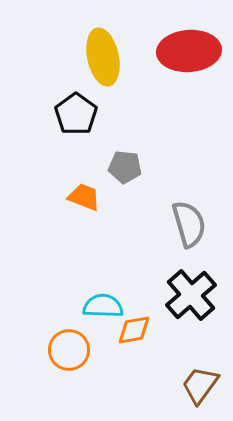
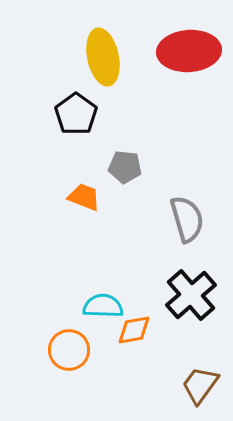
gray semicircle: moved 2 px left, 5 px up
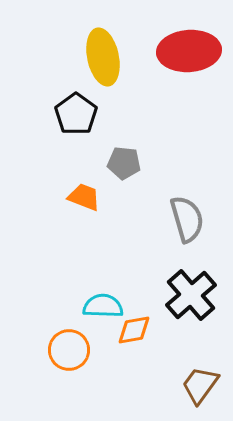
gray pentagon: moved 1 px left, 4 px up
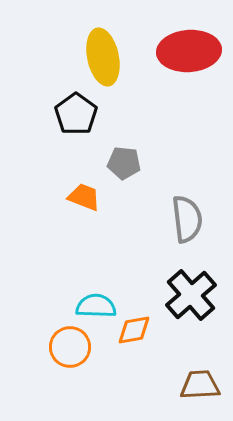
gray semicircle: rotated 9 degrees clockwise
cyan semicircle: moved 7 px left
orange circle: moved 1 px right, 3 px up
brown trapezoid: rotated 51 degrees clockwise
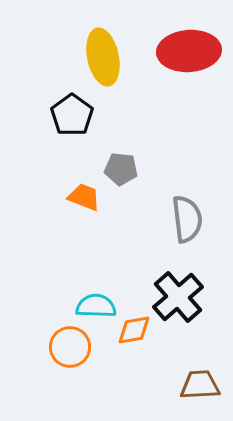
black pentagon: moved 4 px left, 1 px down
gray pentagon: moved 3 px left, 6 px down
black cross: moved 13 px left, 2 px down
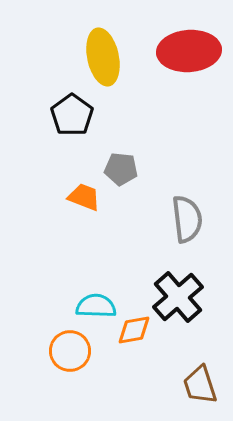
orange circle: moved 4 px down
brown trapezoid: rotated 105 degrees counterclockwise
